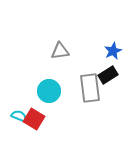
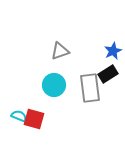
gray triangle: rotated 12 degrees counterclockwise
black rectangle: moved 1 px up
cyan circle: moved 5 px right, 6 px up
red square: rotated 15 degrees counterclockwise
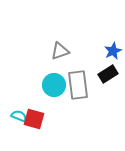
gray rectangle: moved 12 px left, 3 px up
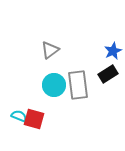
gray triangle: moved 10 px left, 1 px up; rotated 18 degrees counterclockwise
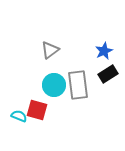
blue star: moved 9 px left
red square: moved 3 px right, 9 px up
